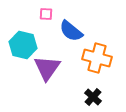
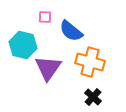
pink square: moved 1 px left, 3 px down
orange cross: moved 7 px left, 4 px down
purple triangle: moved 1 px right
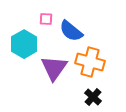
pink square: moved 1 px right, 2 px down
cyan hexagon: moved 1 px right, 1 px up; rotated 16 degrees clockwise
purple triangle: moved 6 px right
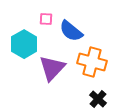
orange cross: moved 2 px right
purple triangle: moved 2 px left; rotated 8 degrees clockwise
black cross: moved 5 px right, 2 px down
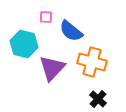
pink square: moved 2 px up
cyan hexagon: rotated 16 degrees counterclockwise
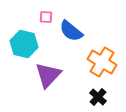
orange cross: moved 10 px right; rotated 16 degrees clockwise
purple triangle: moved 4 px left, 7 px down
black cross: moved 2 px up
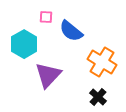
cyan hexagon: rotated 16 degrees clockwise
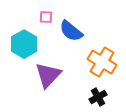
black cross: rotated 18 degrees clockwise
